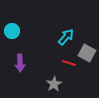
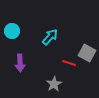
cyan arrow: moved 16 px left
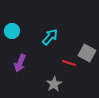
purple arrow: rotated 24 degrees clockwise
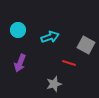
cyan circle: moved 6 px right, 1 px up
cyan arrow: rotated 30 degrees clockwise
gray square: moved 1 px left, 8 px up
gray star: rotated 14 degrees clockwise
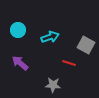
purple arrow: rotated 108 degrees clockwise
gray star: moved 1 px left, 1 px down; rotated 21 degrees clockwise
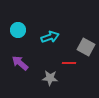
gray square: moved 2 px down
red line: rotated 16 degrees counterclockwise
gray star: moved 3 px left, 7 px up
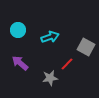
red line: moved 2 px left, 1 px down; rotated 48 degrees counterclockwise
gray star: rotated 14 degrees counterclockwise
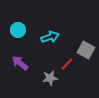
gray square: moved 3 px down
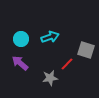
cyan circle: moved 3 px right, 9 px down
gray square: rotated 12 degrees counterclockwise
